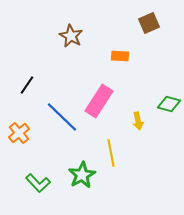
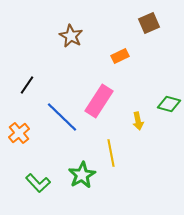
orange rectangle: rotated 30 degrees counterclockwise
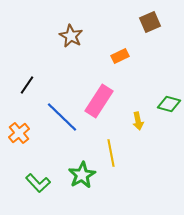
brown square: moved 1 px right, 1 px up
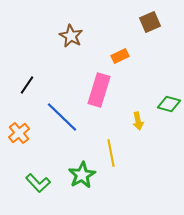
pink rectangle: moved 11 px up; rotated 16 degrees counterclockwise
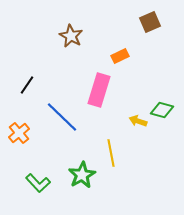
green diamond: moved 7 px left, 6 px down
yellow arrow: rotated 120 degrees clockwise
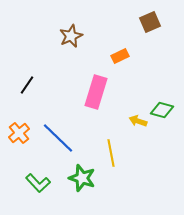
brown star: rotated 20 degrees clockwise
pink rectangle: moved 3 px left, 2 px down
blue line: moved 4 px left, 21 px down
green star: moved 3 px down; rotated 24 degrees counterclockwise
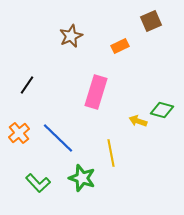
brown square: moved 1 px right, 1 px up
orange rectangle: moved 10 px up
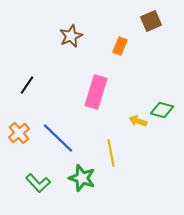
orange rectangle: rotated 42 degrees counterclockwise
